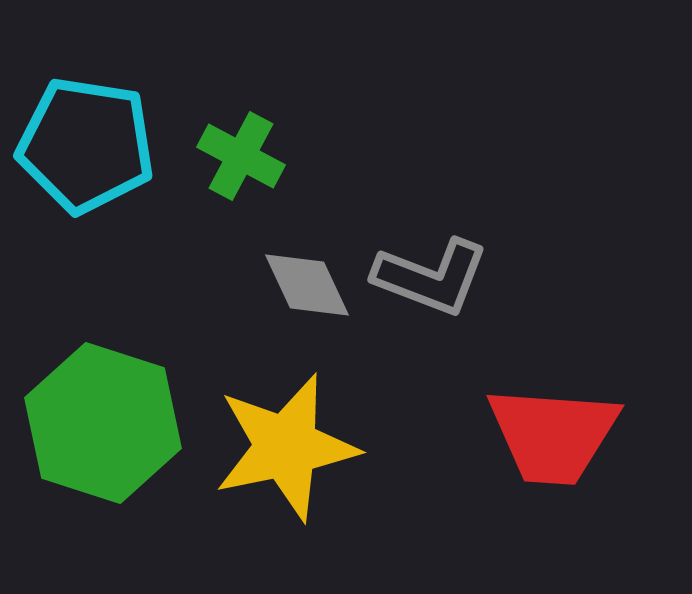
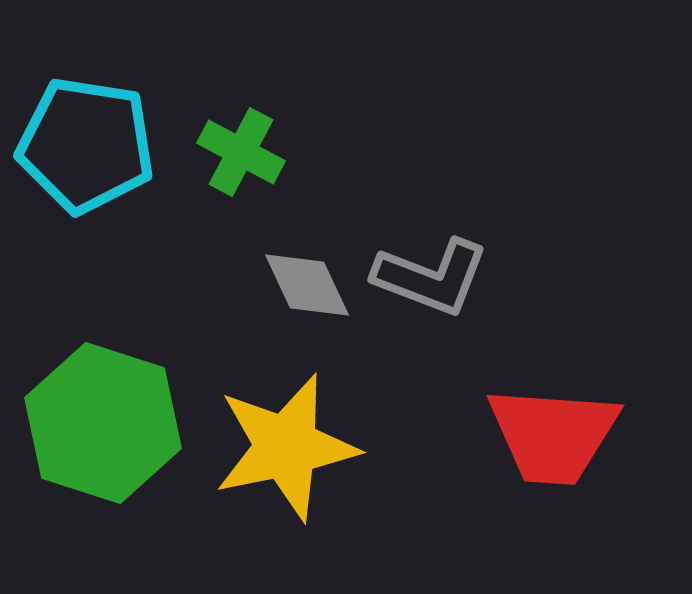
green cross: moved 4 px up
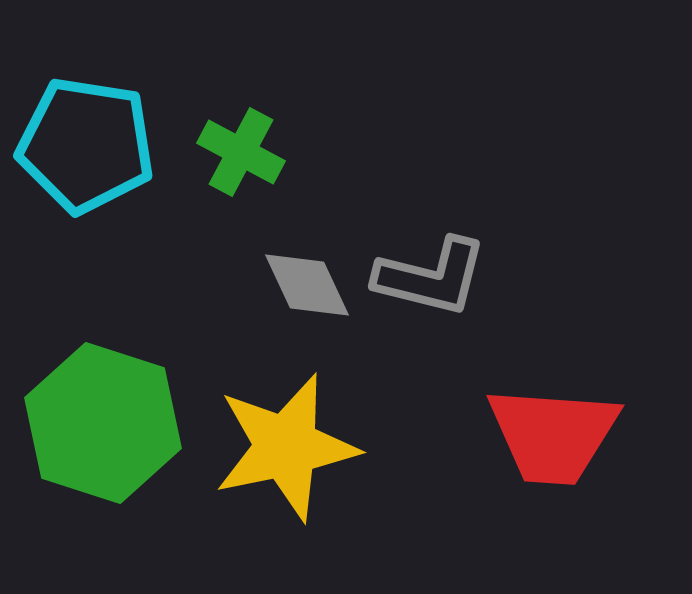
gray L-shape: rotated 7 degrees counterclockwise
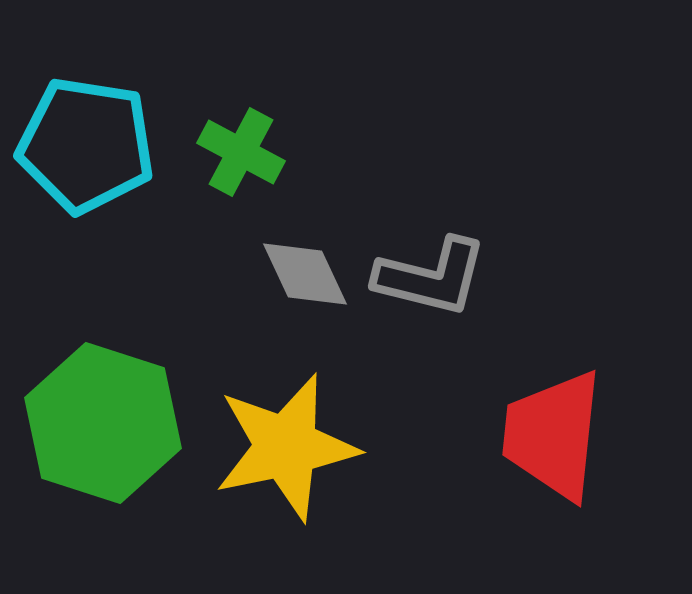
gray diamond: moved 2 px left, 11 px up
red trapezoid: rotated 92 degrees clockwise
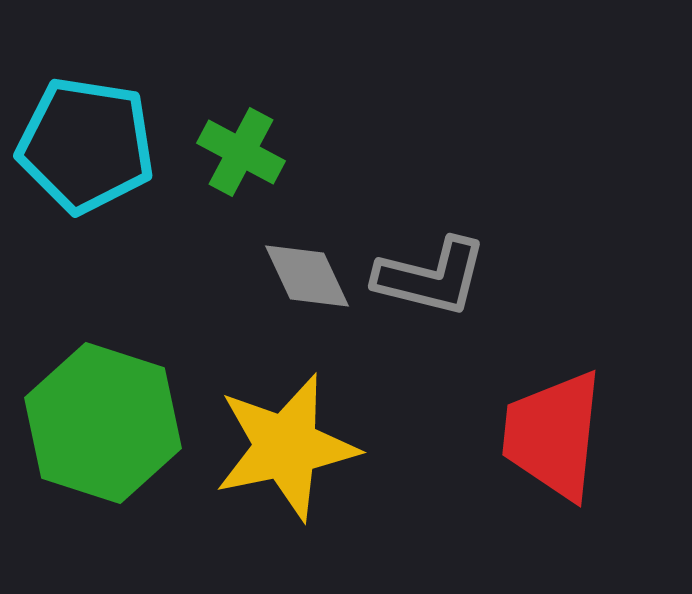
gray diamond: moved 2 px right, 2 px down
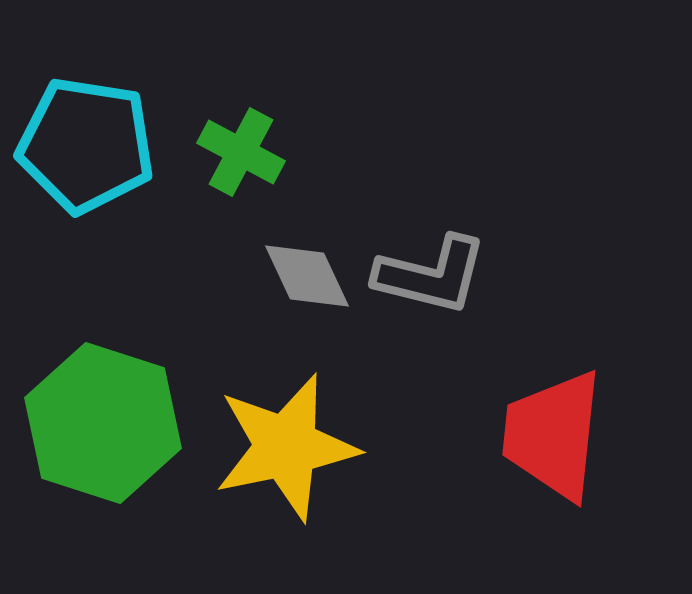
gray L-shape: moved 2 px up
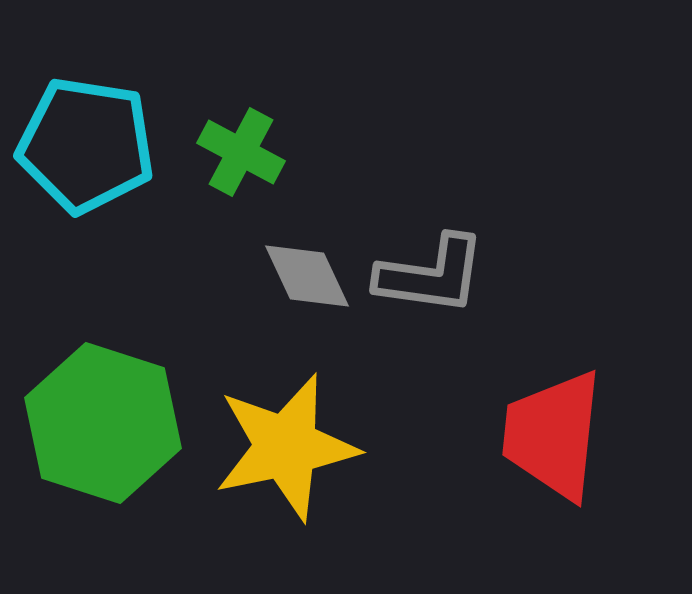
gray L-shape: rotated 6 degrees counterclockwise
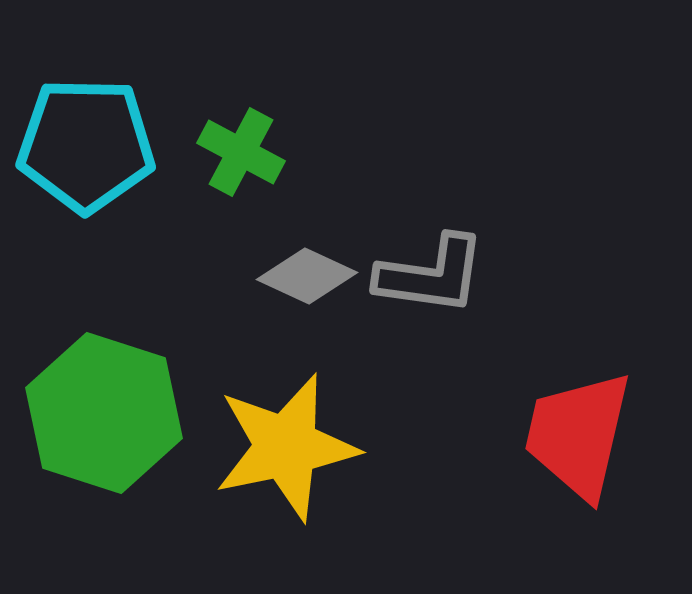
cyan pentagon: rotated 8 degrees counterclockwise
gray diamond: rotated 40 degrees counterclockwise
green hexagon: moved 1 px right, 10 px up
red trapezoid: moved 25 px right; rotated 7 degrees clockwise
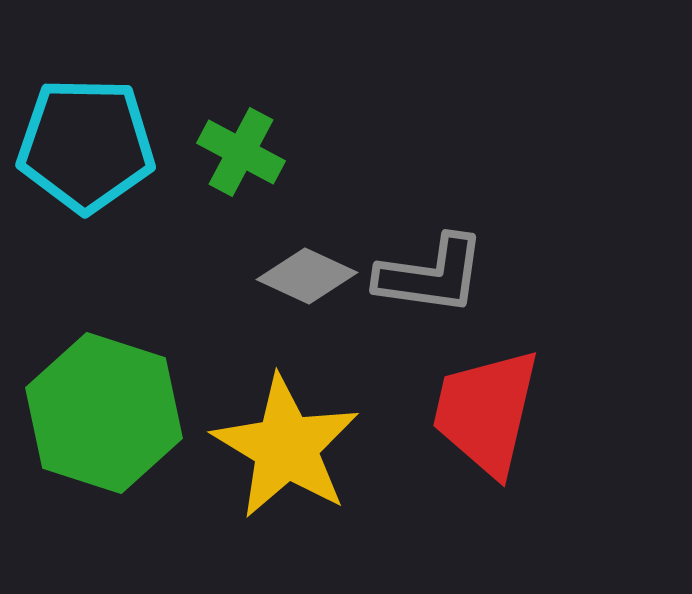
red trapezoid: moved 92 px left, 23 px up
yellow star: rotated 29 degrees counterclockwise
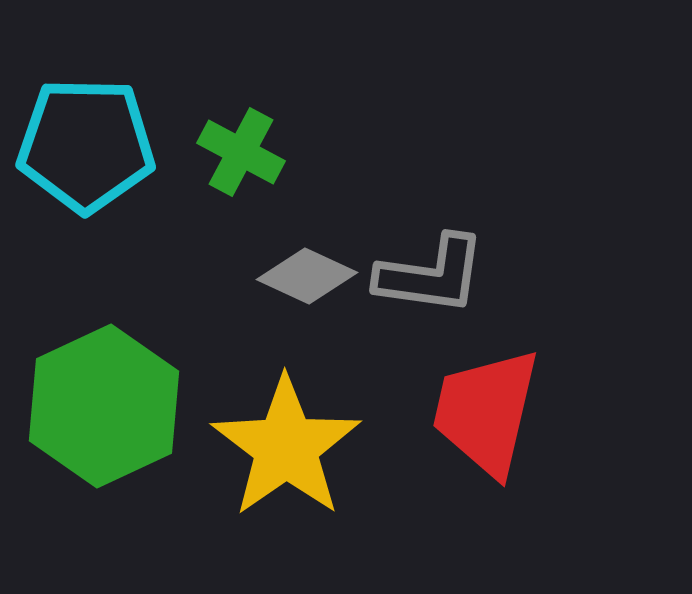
green hexagon: moved 7 px up; rotated 17 degrees clockwise
yellow star: rotated 6 degrees clockwise
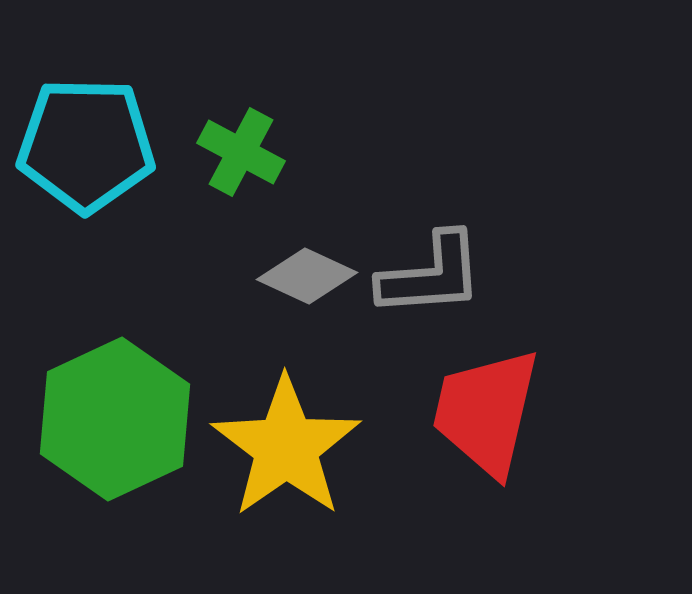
gray L-shape: rotated 12 degrees counterclockwise
green hexagon: moved 11 px right, 13 px down
